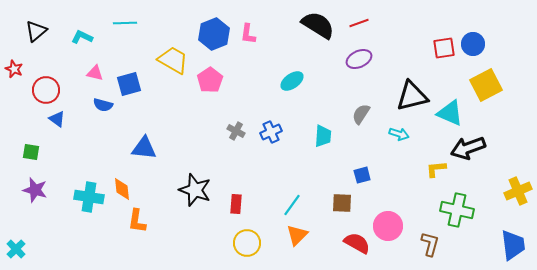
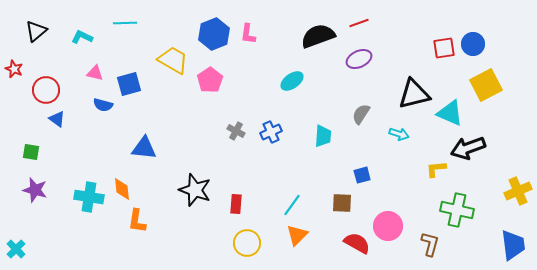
black semicircle at (318, 25): moved 11 px down; rotated 52 degrees counterclockwise
black triangle at (412, 96): moved 2 px right, 2 px up
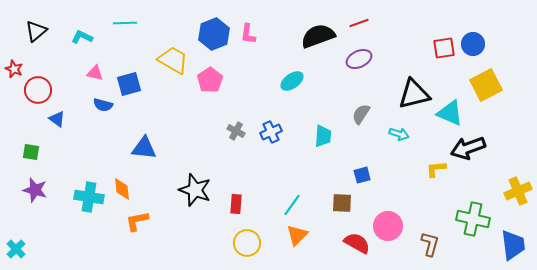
red circle at (46, 90): moved 8 px left
green cross at (457, 210): moved 16 px right, 9 px down
orange L-shape at (137, 221): rotated 70 degrees clockwise
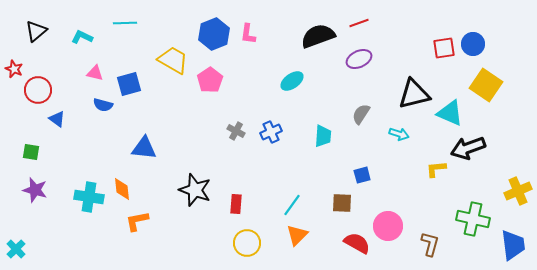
yellow square at (486, 85): rotated 28 degrees counterclockwise
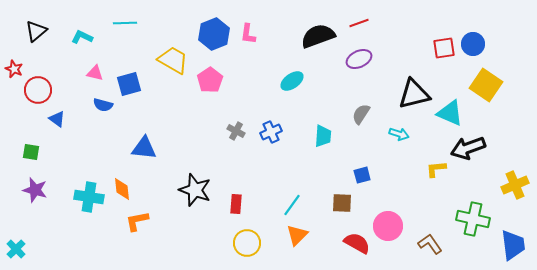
yellow cross at (518, 191): moved 3 px left, 6 px up
brown L-shape at (430, 244): rotated 50 degrees counterclockwise
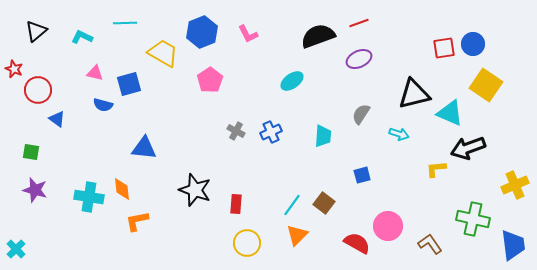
blue hexagon at (214, 34): moved 12 px left, 2 px up
pink L-shape at (248, 34): rotated 35 degrees counterclockwise
yellow trapezoid at (173, 60): moved 10 px left, 7 px up
brown square at (342, 203): moved 18 px left; rotated 35 degrees clockwise
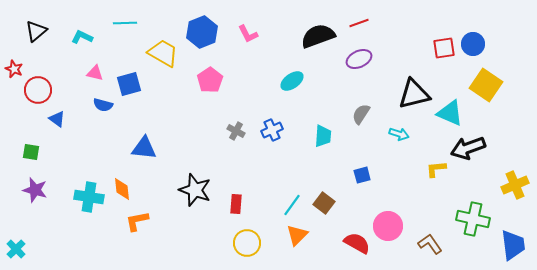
blue cross at (271, 132): moved 1 px right, 2 px up
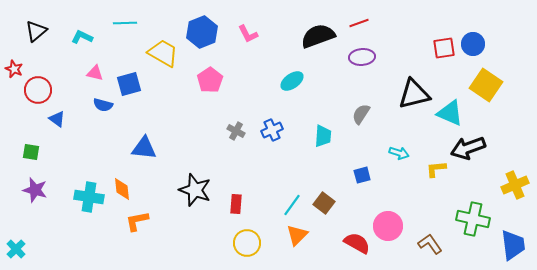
purple ellipse at (359, 59): moved 3 px right, 2 px up; rotated 20 degrees clockwise
cyan arrow at (399, 134): moved 19 px down
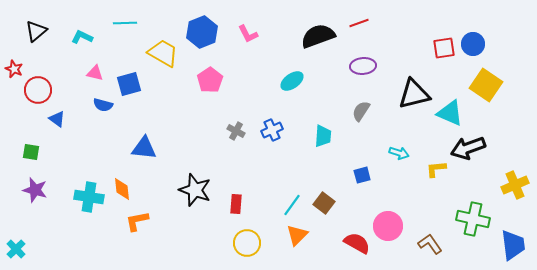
purple ellipse at (362, 57): moved 1 px right, 9 px down
gray semicircle at (361, 114): moved 3 px up
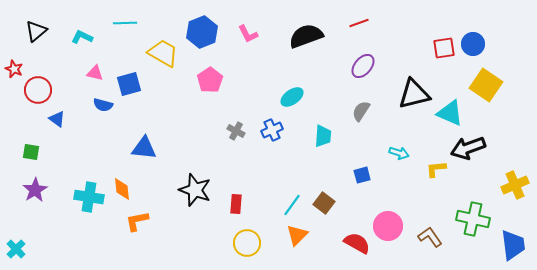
black semicircle at (318, 36): moved 12 px left
purple ellipse at (363, 66): rotated 45 degrees counterclockwise
cyan ellipse at (292, 81): moved 16 px down
purple star at (35, 190): rotated 25 degrees clockwise
brown L-shape at (430, 244): moved 7 px up
